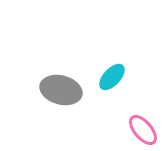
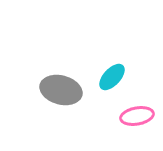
pink ellipse: moved 6 px left, 14 px up; rotated 60 degrees counterclockwise
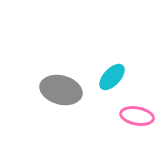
pink ellipse: rotated 20 degrees clockwise
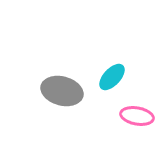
gray ellipse: moved 1 px right, 1 px down
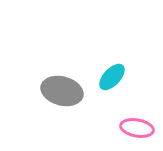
pink ellipse: moved 12 px down
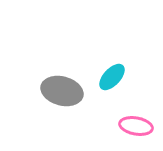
pink ellipse: moved 1 px left, 2 px up
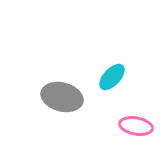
gray ellipse: moved 6 px down
